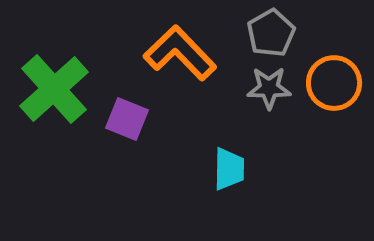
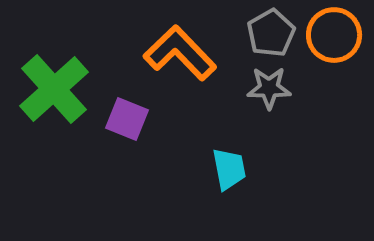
orange circle: moved 48 px up
cyan trapezoid: rotated 12 degrees counterclockwise
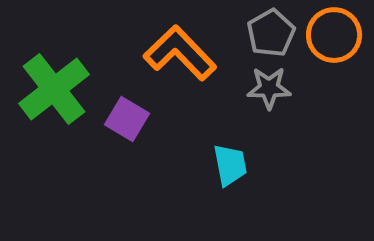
green cross: rotated 4 degrees clockwise
purple square: rotated 9 degrees clockwise
cyan trapezoid: moved 1 px right, 4 px up
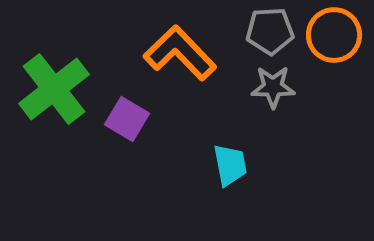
gray pentagon: moved 1 px left, 2 px up; rotated 27 degrees clockwise
gray star: moved 4 px right, 1 px up
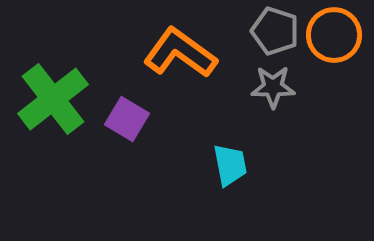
gray pentagon: moved 5 px right; rotated 21 degrees clockwise
orange L-shape: rotated 10 degrees counterclockwise
green cross: moved 1 px left, 10 px down
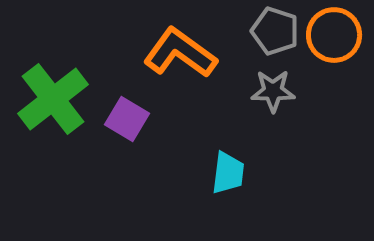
gray star: moved 4 px down
cyan trapezoid: moved 2 px left, 8 px down; rotated 18 degrees clockwise
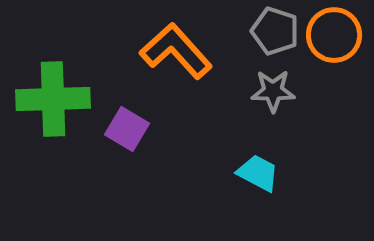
orange L-shape: moved 4 px left, 2 px up; rotated 12 degrees clockwise
green cross: rotated 36 degrees clockwise
purple square: moved 10 px down
cyan trapezoid: moved 30 px right; rotated 69 degrees counterclockwise
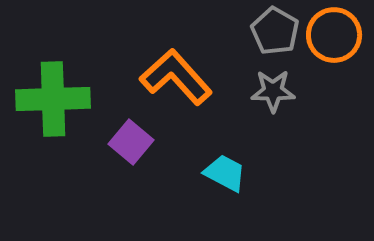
gray pentagon: rotated 12 degrees clockwise
orange L-shape: moved 26 px down
purple square: moved 4 px right, 13 px down; rotated 9 degrees clockwise
cyan trapezoid: moved 33 px left
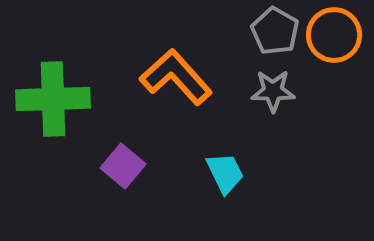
purple square: moved 8 px left, 24 px down
cyan trapezoid: rotated 36 degrees clockwise
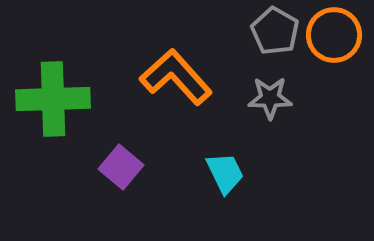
gray star: moved 3 px left, 7 px down
purple square: moved 2 px left, 1 px down
